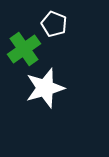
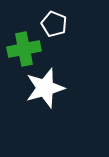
green cross: rotated 24 degrees clockwise
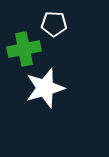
white pentagon: rotated 20 degrees counterclockwise
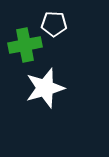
green cross: moved 1 px right, 4 px up
